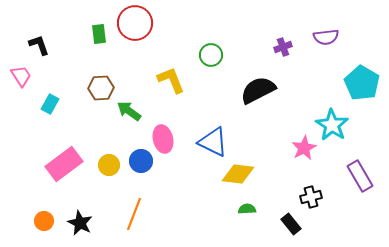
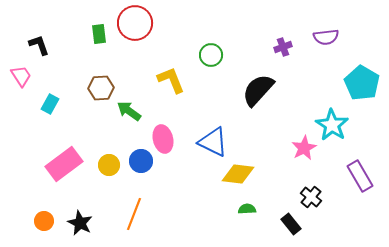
black semicircle: rotated 21 degrees counterclockwise
black cross: rotated 35 degrees counterclockwise
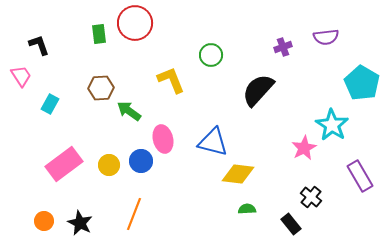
blue triangle: rotated 12 degrees counterclockwise
